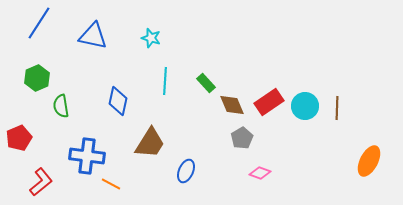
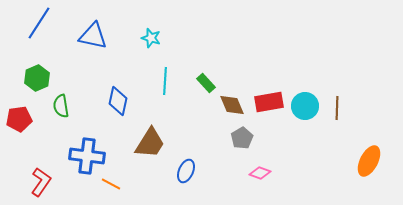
red rectangle: rotated 24 degrees clockwise
red pentagon: moved 19 px up; rotated 15 degrees clockwise
red L-shape: rotated 16 degrees counterclockwise
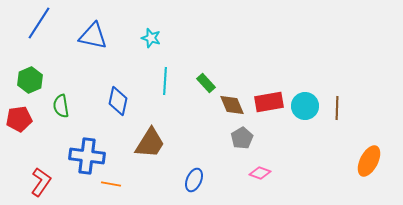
green hexagon: moved 7 px left, 2 px down
blue ellipse: moved 8 px right, 9 px down
orange line: rotated 18 degrees counterclockwise
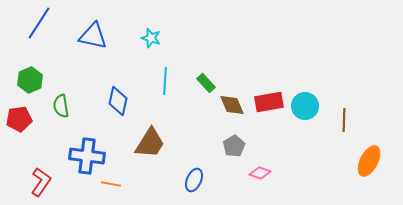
brown line: moved 7 px right, 12 px down
gray pentagon: moved 8 px left, 8 px down
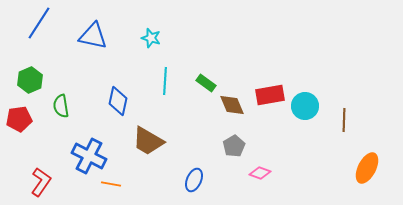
green rectangle: rotated 12 degrees counterclockwise
red rectangle: moved 1 px right, 7 px up
brown trapezoid: moved 2 px left, 2 px up; rotated 88 degrees clockwise
blue cross: moved 2 px right; rotated 20 degrees clockwise
orange ellipse: moved 2 px left, 7 px down
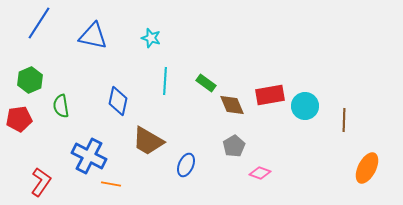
blue ellipse: moved 8 px left, 15 px up
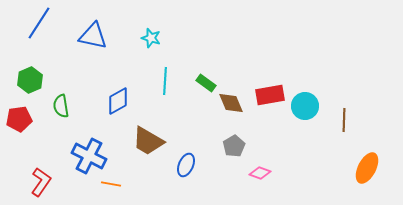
blue diamond: rotated 48 degrees clockwise
brown diamond: moved 1 px left, 2 px up
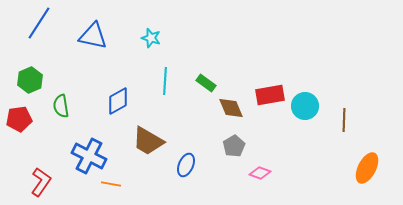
brown diamond: moved 5 px down
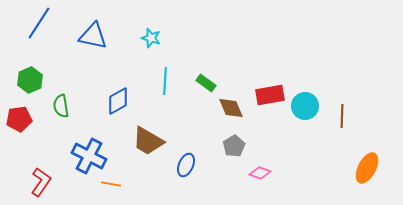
brown line: moved 2 px left, 4 px up
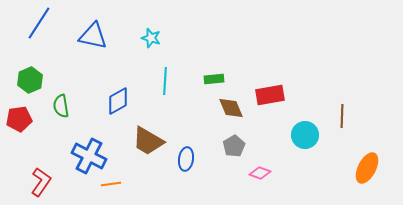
green rectangle: moved 8 px right, 4 px up; rotated 42 degrees counterclockwise
cyan circle: moved 29 px down
blue ellipse: moved 6 px up; rotated 15 degrees counterclockwise
orange line: rotated 18 degrees counterclockwise
